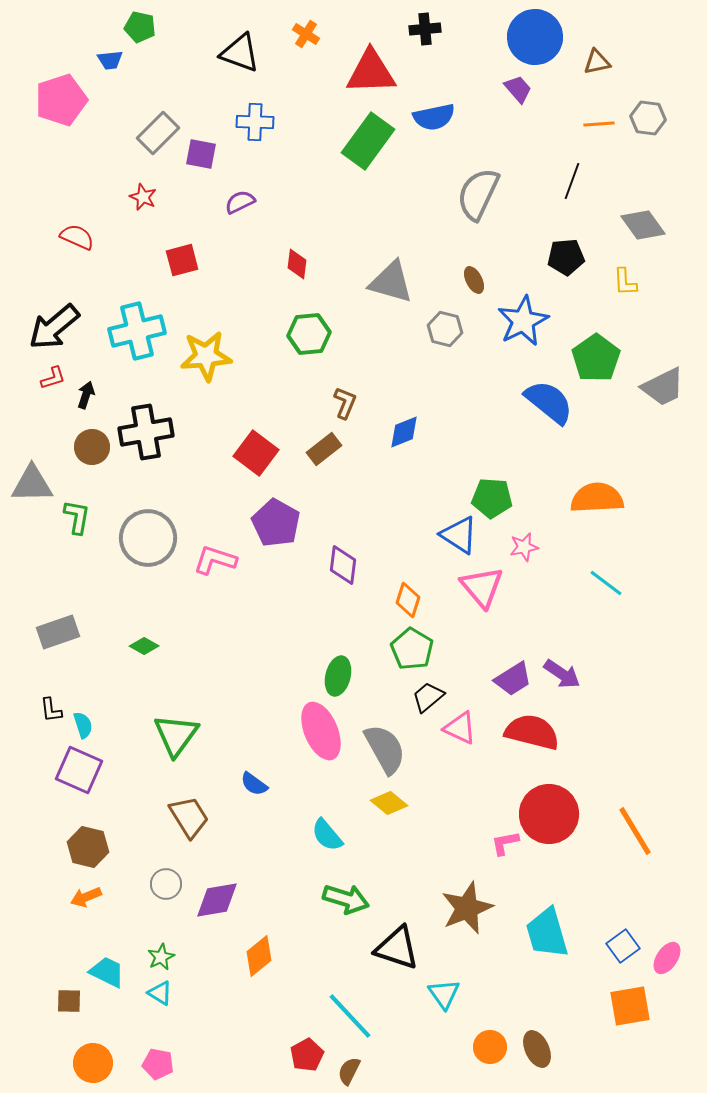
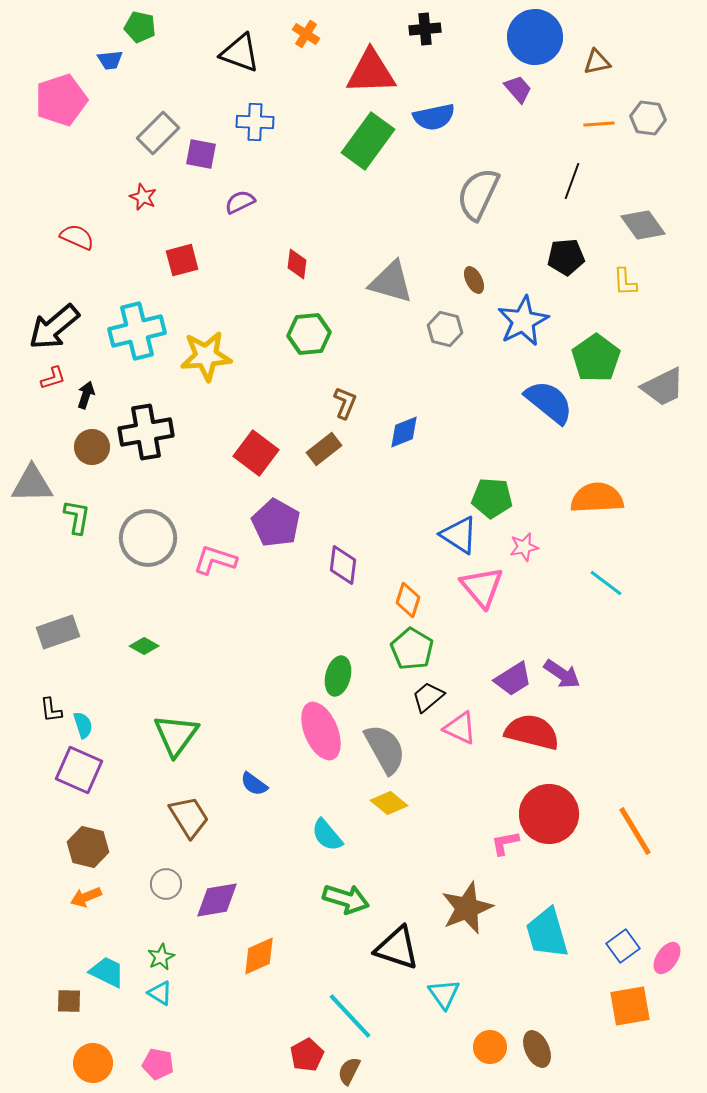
orange diamond at (259, 956): rotated 15 degrees clockwise
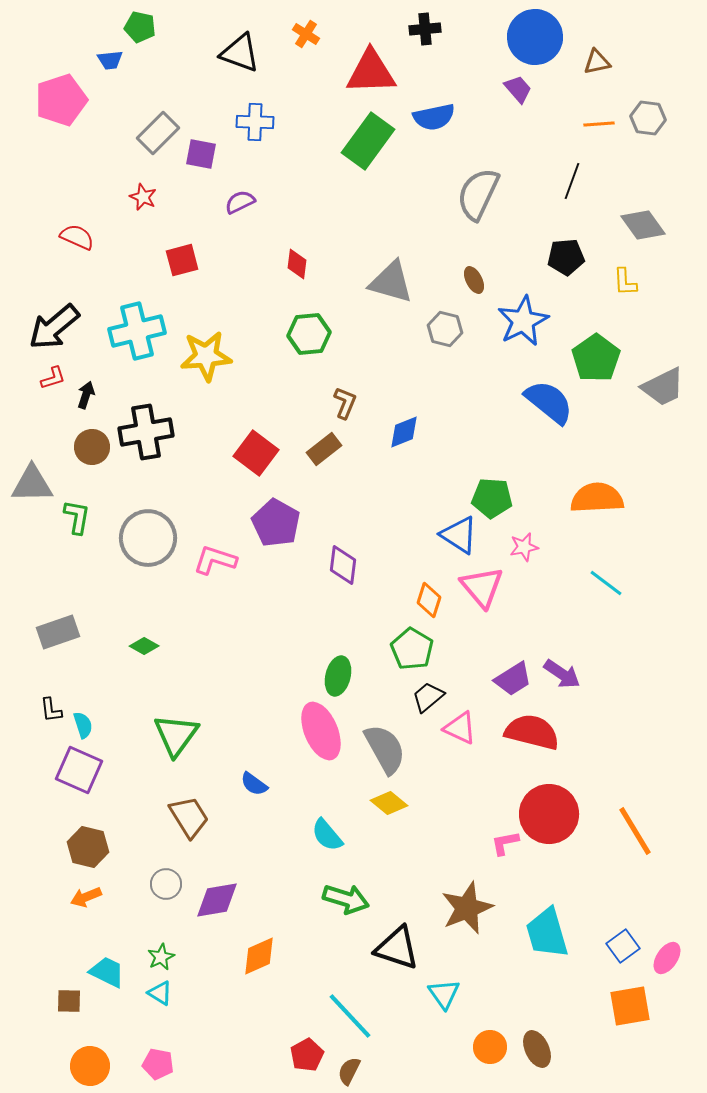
orange diamond at (408, 600): moved 21 px right
orange circle at (93, 1063): moved 3 px left, 3 px down
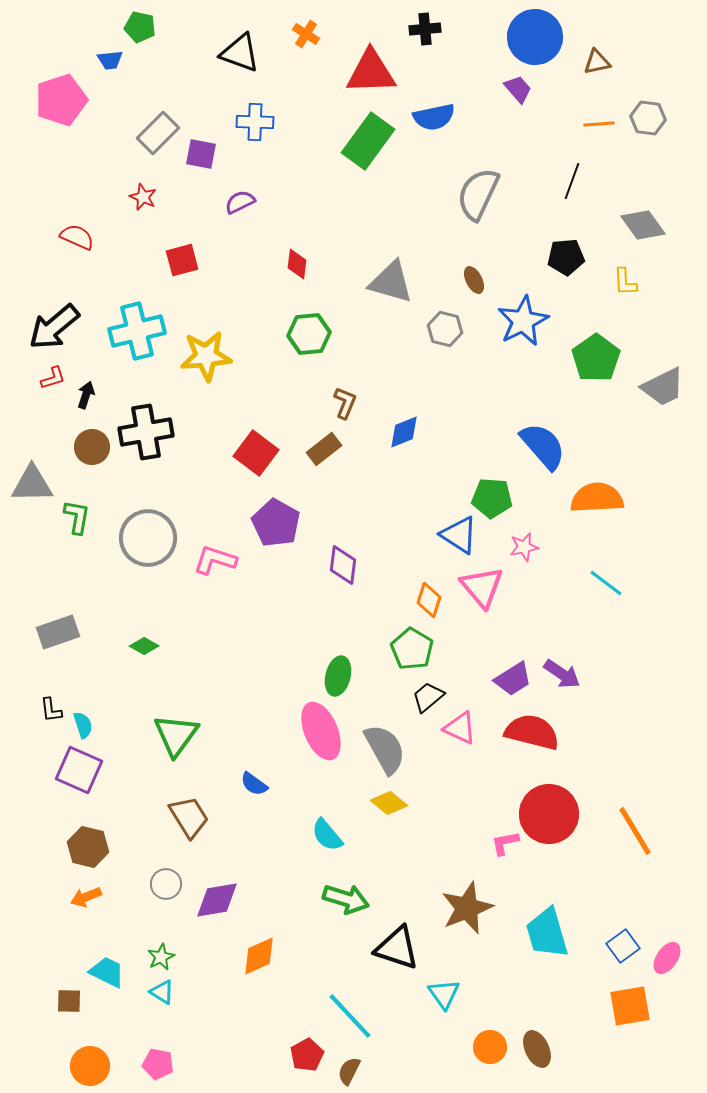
blue semicircle at (549, 402): moved 6 px left, 44 px down; rotated 10 degrees clockwise
cyan triangle at (160, 993): moved 2 px right, 1 px up
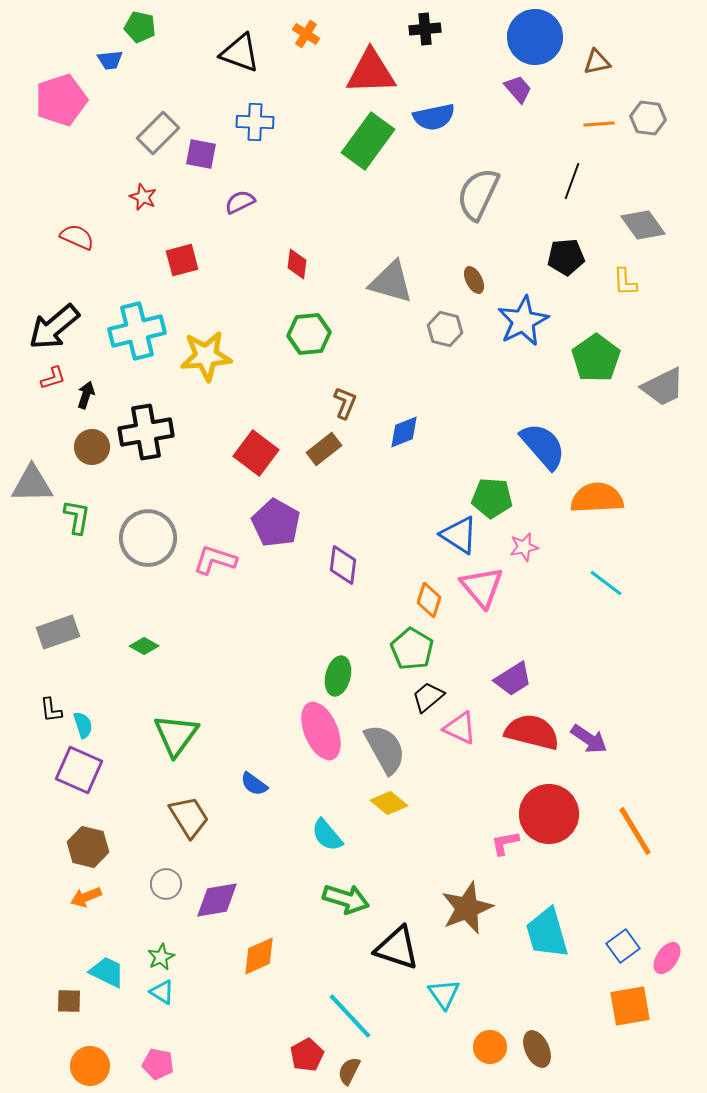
purple arrow at (562, 674): moved 27 px right, 65 px down
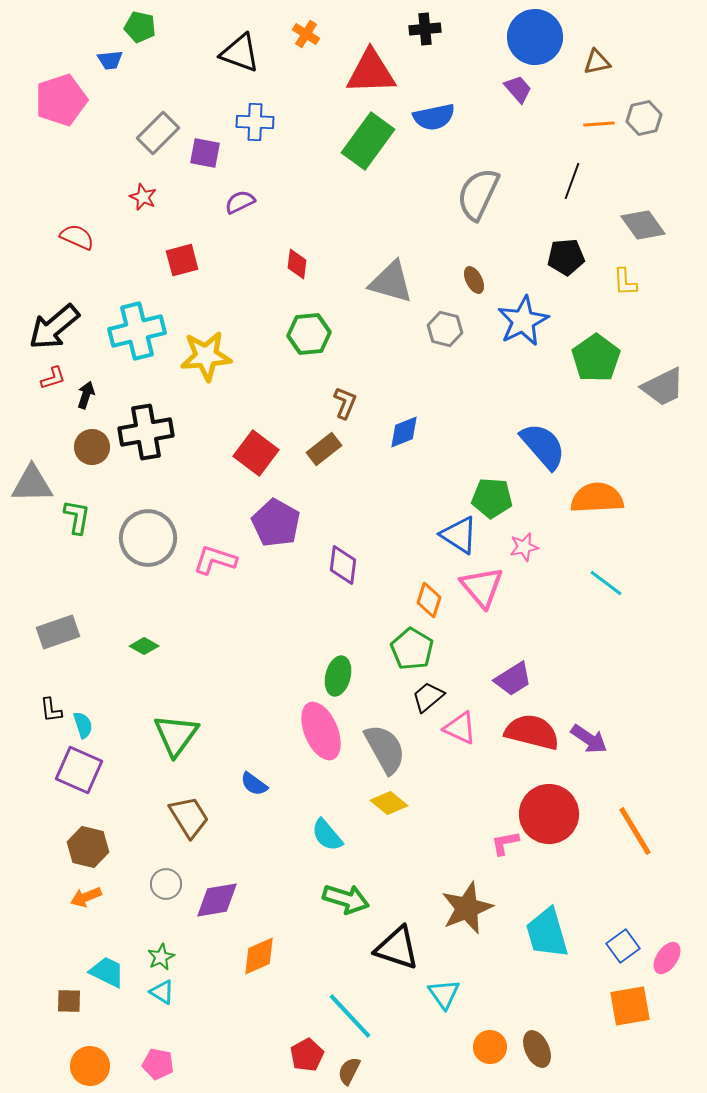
gray hexagon at (648, 118): moved 4 px left; rotated 20 degrees counterclockwise
purple square at (201, 154): moved 4 px right, 1 px up
